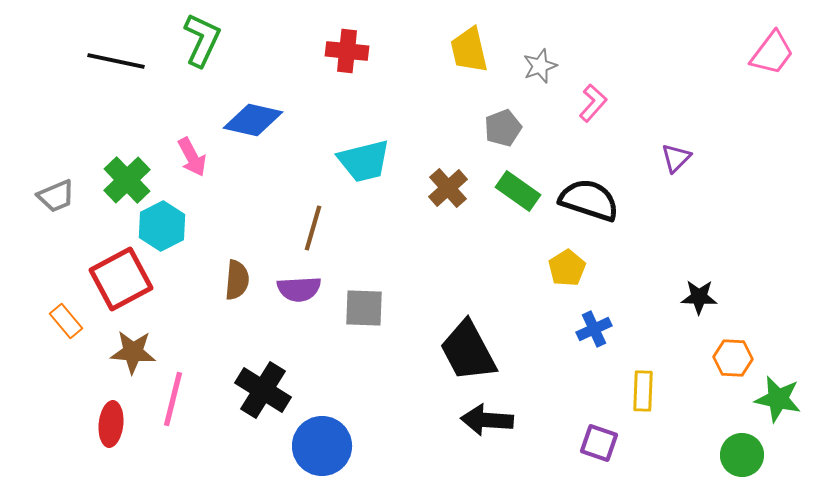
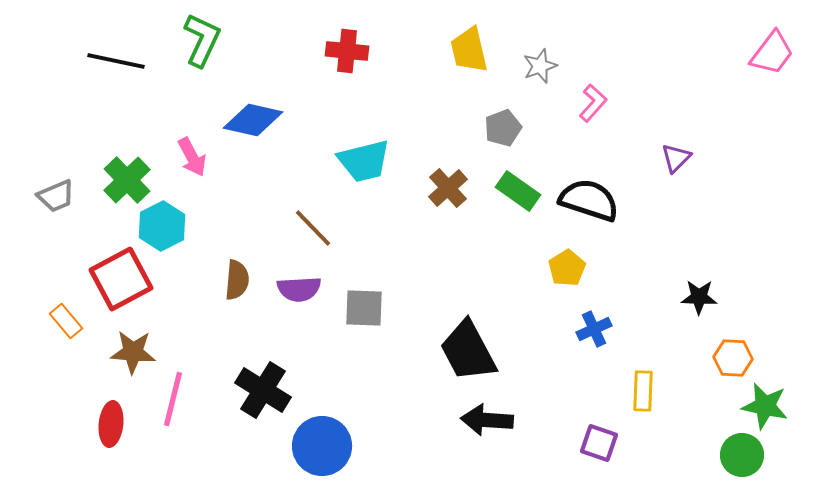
brown line: rotated 60 degrees counterclockwise
green star: moved 13 px left, 7 px down
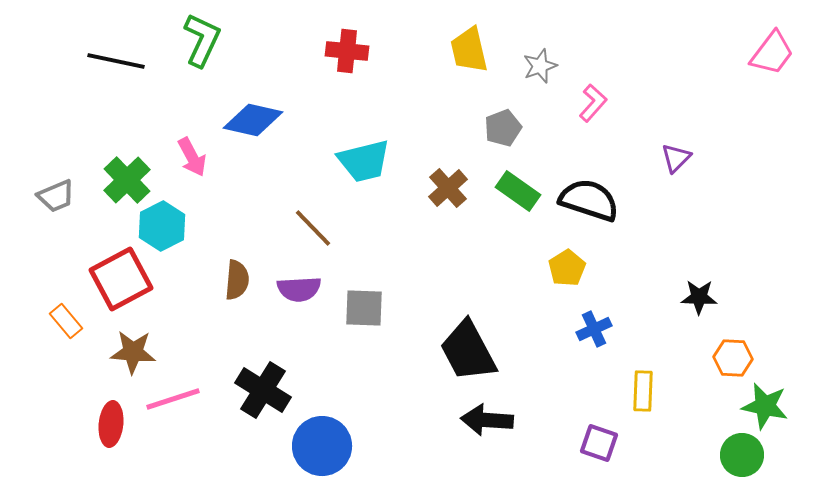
pink line: rotated 58 degrees clockwise
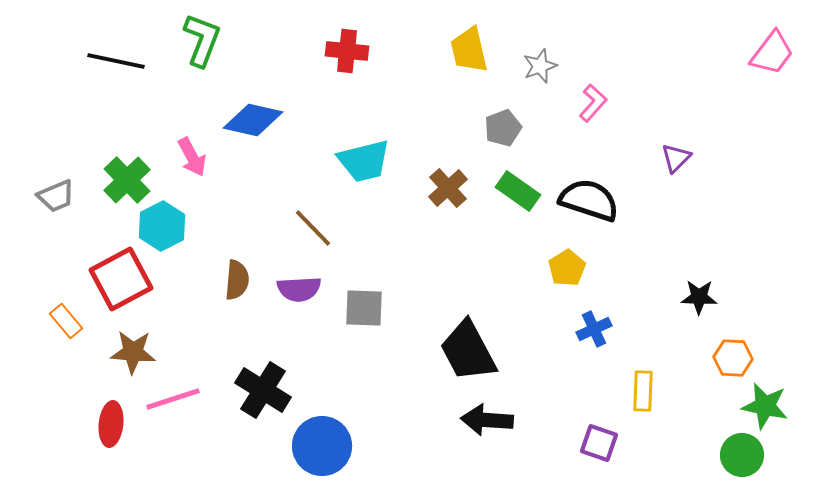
green L-shape: rotated 4 degrees counterclockwise
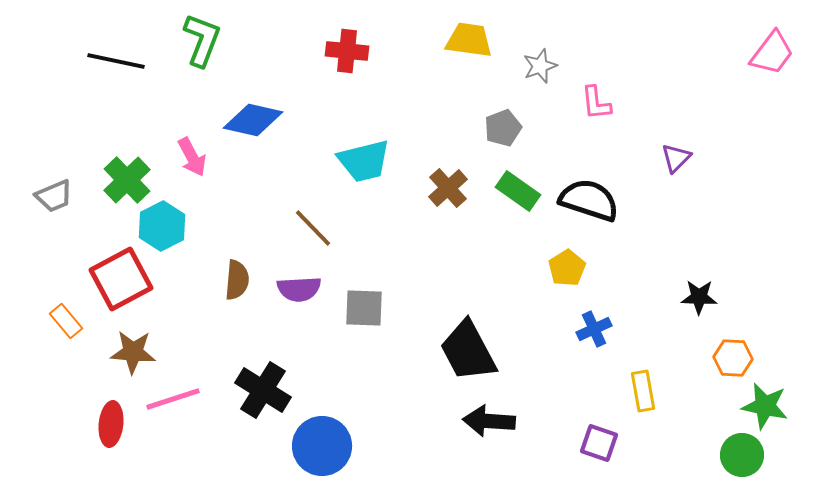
yellow trapezoid: moved 10 px up; rotated 111 degrees clockwise
pink L-shape: moved 3 px right; rotated 132 degrees clockwise
gray trapezoid: moved 2 px left
yellow rectangle: rotated 12 degrees counterclockwise
black arrow: moved 2 px right, 1 px down
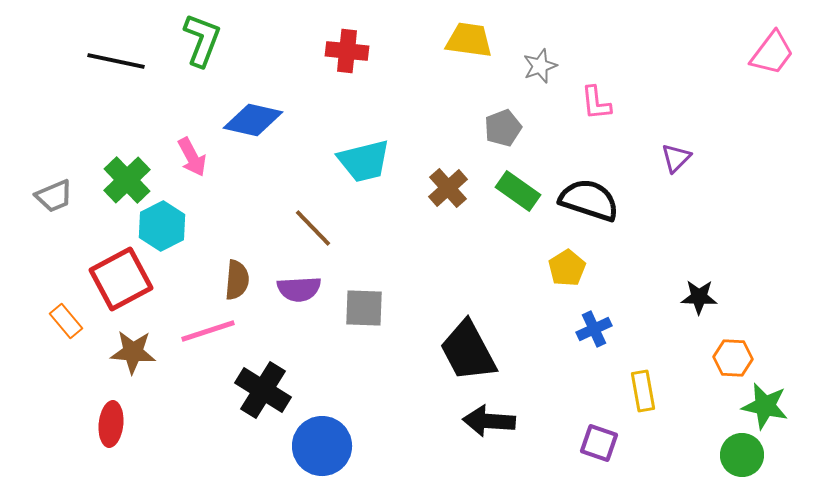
pink line: moved 35 px right, 68 px up
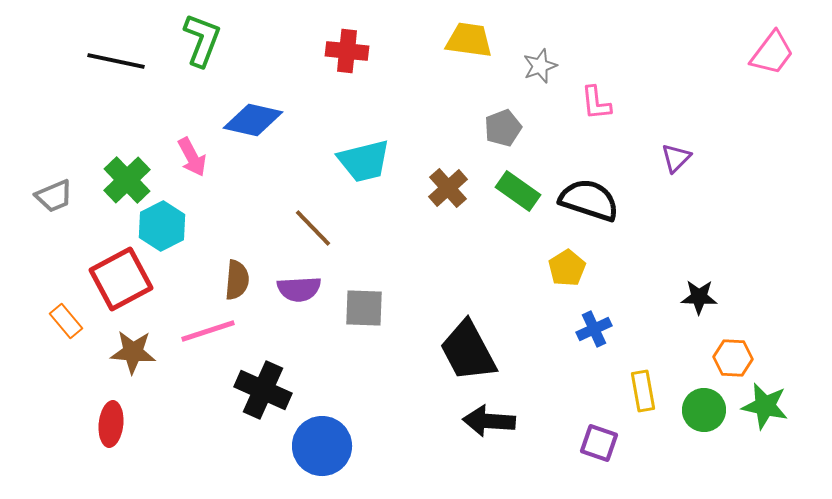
black cross: rotated 8 degrees counterclockwise
green circle: moved 38 px left, 45 px up
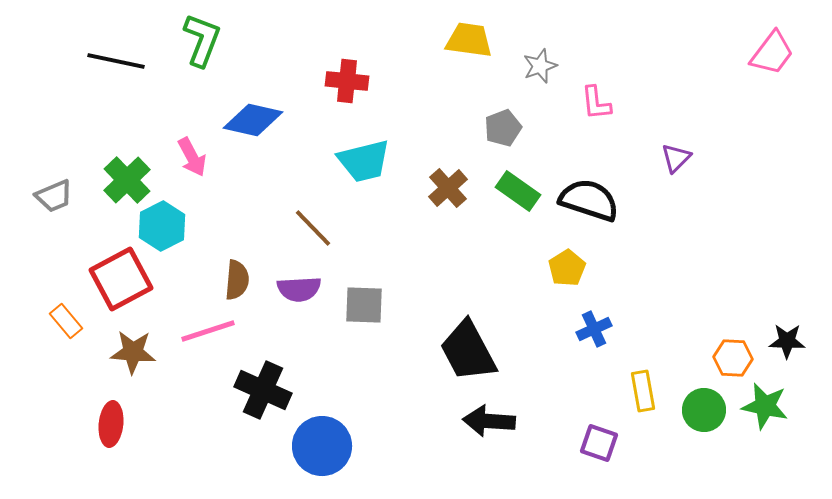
red cross: moved 30 px down
black star: moved 88 px right, 44 px down
gray square: moved 3 px up
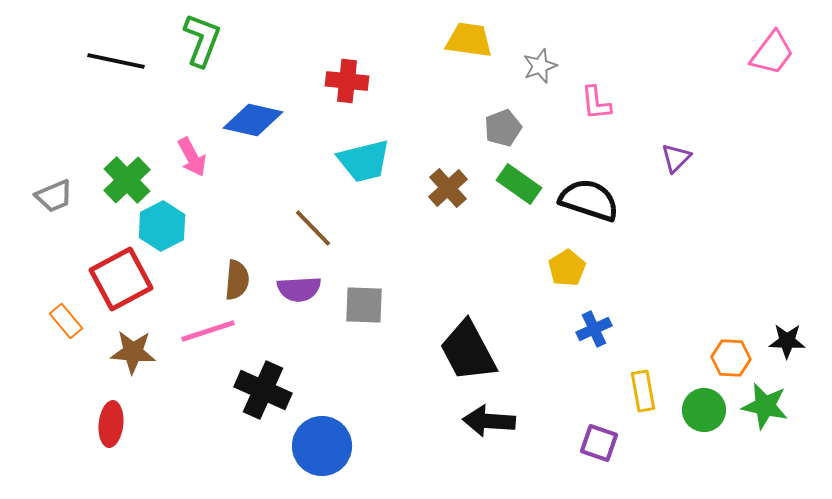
green rectangle: moved 1 px right, 7 px up
orange hexagon: moved 2 px left
